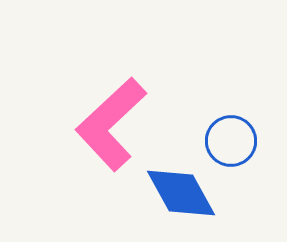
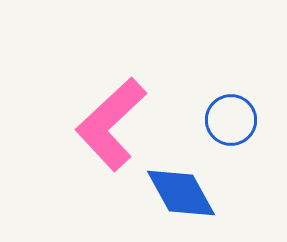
blue circle: moved 21 px up
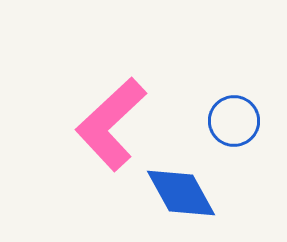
blue circle: moved 3 px right, 1 px down
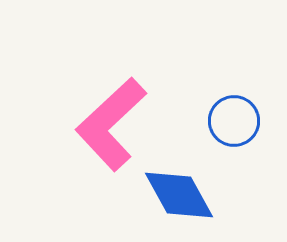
blue diamond: moved 2 px left, 2 px down
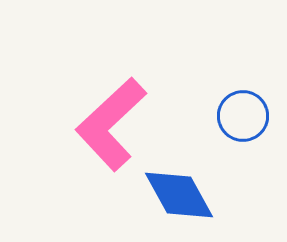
blue circle: moved 9 px right, 5 px up
